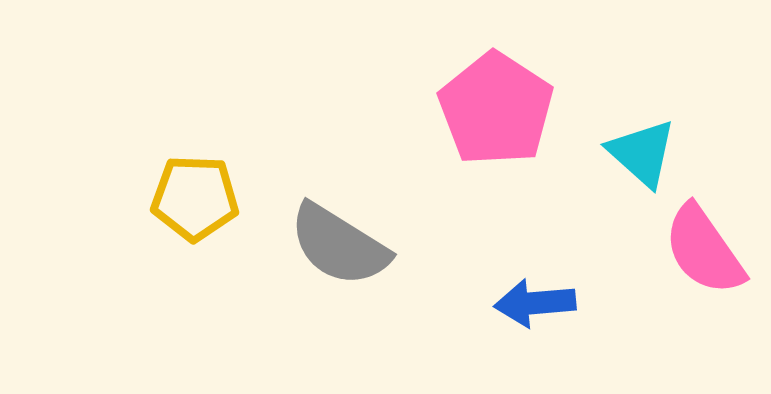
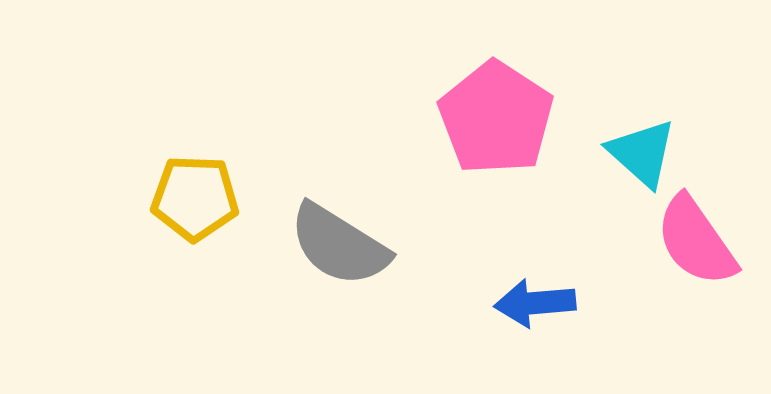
pink pentagon: moved 9 px down
pink semicircle: moved 8 px left, 9 px up
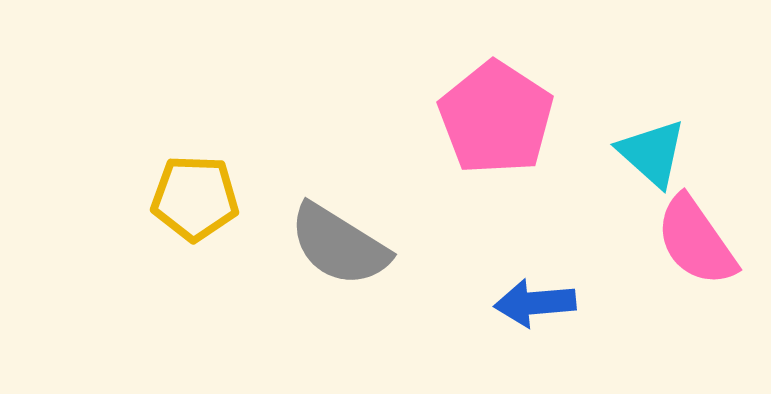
cyan triangle: moved 10 px right
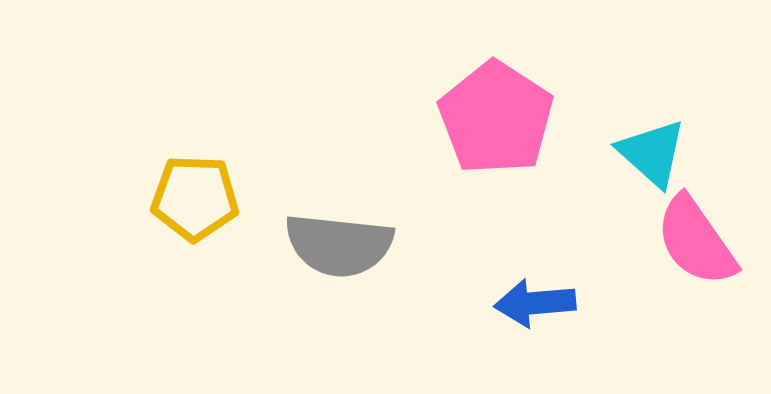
gray semicircle: rotated 26 degrees counterclockwise
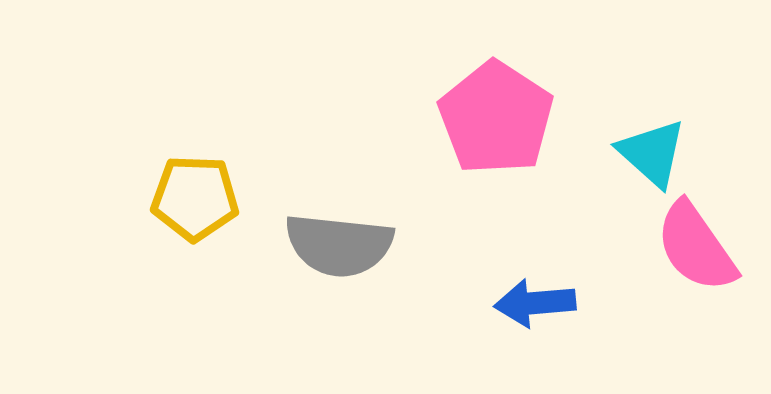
pink semicircle: moved 6 px down
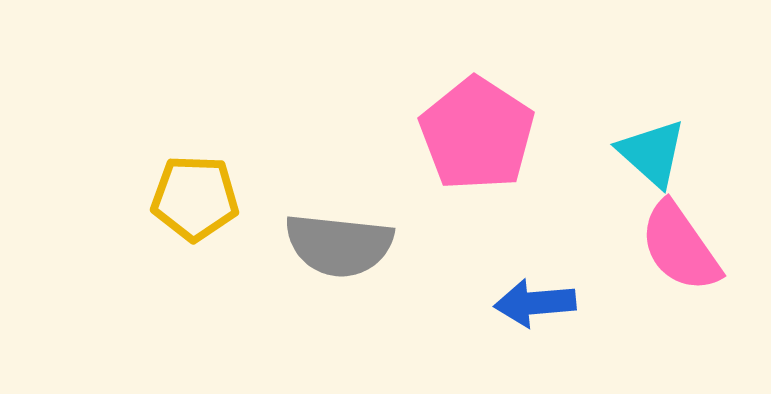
pink pentagon: moved 19 px left, 16 px down
pink semicircle: moved 16 px left
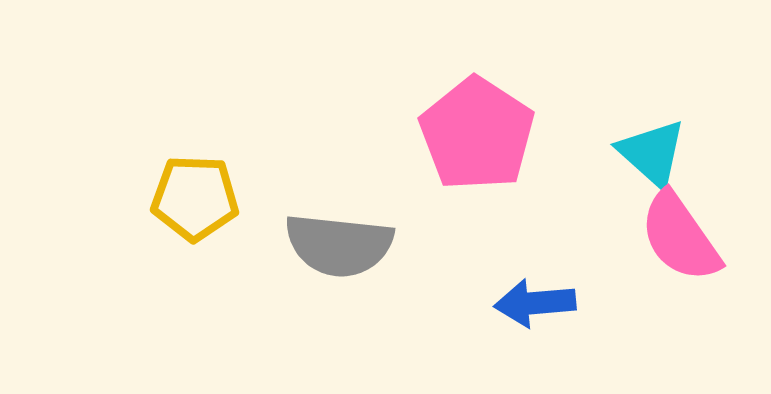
pink semicircle: moved 10 px up
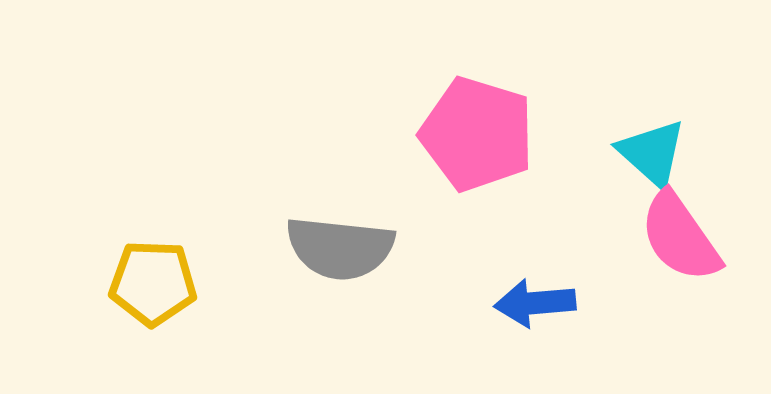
pink pentagon: rotated 16 degrees counterclockwise
yellow pentagon: moved 42 px left, 85 px down
gray semicircle: moved 1 px right, 3 px down
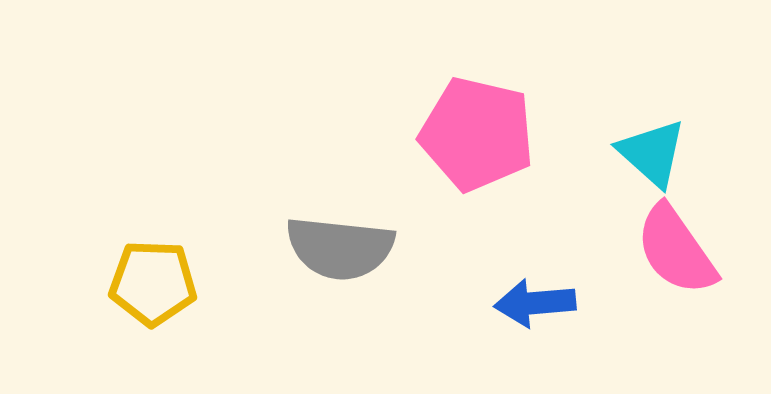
pink pentagon: rotated 4 degrees counterclockwise
pink semicircle: moved 4 px left, 13 px down
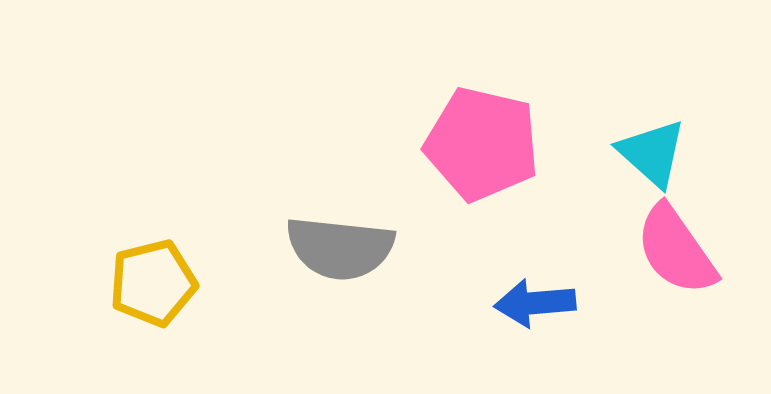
pink pentagon: moved 5 px right, 10 px down
yellow pentagon: rotated 16 degrees counterclockwise
